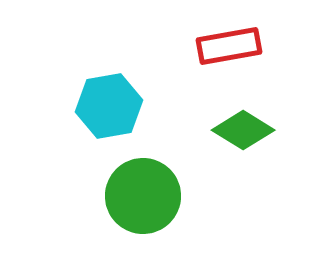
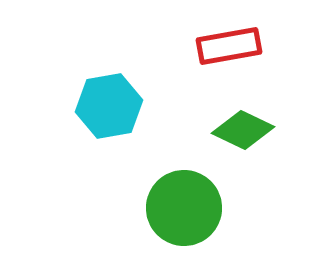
green diamond: rotated 6 degrees counterclockwise
green circle: moved 41 px right, 12 px down
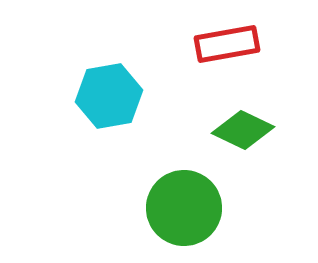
red rectangle: moved 2 px left, 2 px up
cyan hexagon: moved 10 px up
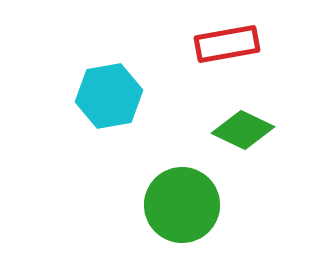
green circle: moved 2 px left, 3 px up
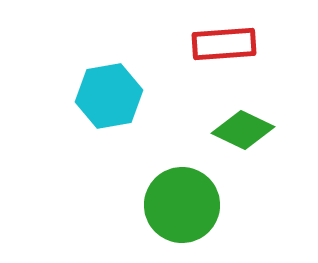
red rectangle: moved 3 px left; rotated 6 degrees clockwise
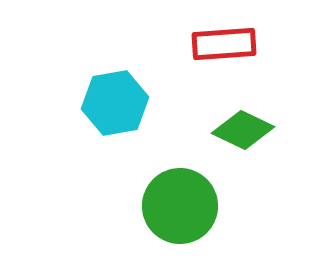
cyan hexagon: moved 6 px right, 7 px down
green circle: moved 2 px left, 1 px down
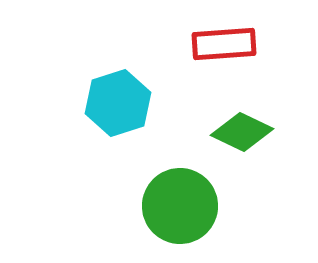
cyan hexagon: moved 3 px right; rotated 8 degrees counterclockwise
green diamond: moved 1 px left, 2 px down
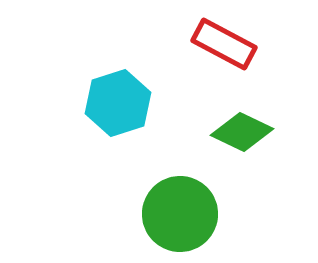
red rectangle: rotated 32 degrees clockwise
green circle: moved 8 px down
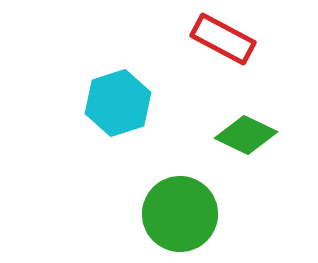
red rectangle: moved 1 px left, 5 px up
green diamond: moved 4 px right, 3 px down
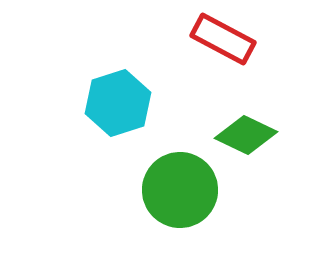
green circle: moved 24 px up
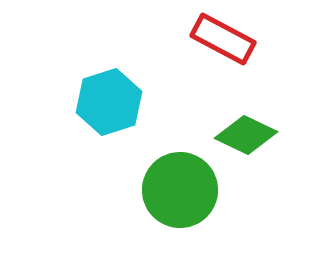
cyan hexagon: moved 9 px left, 1 px up
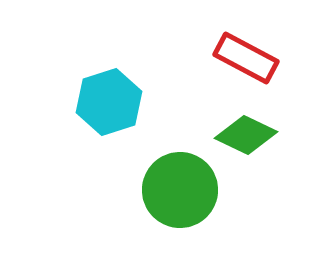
red rectangle: moved 23 px right, 19 px down
